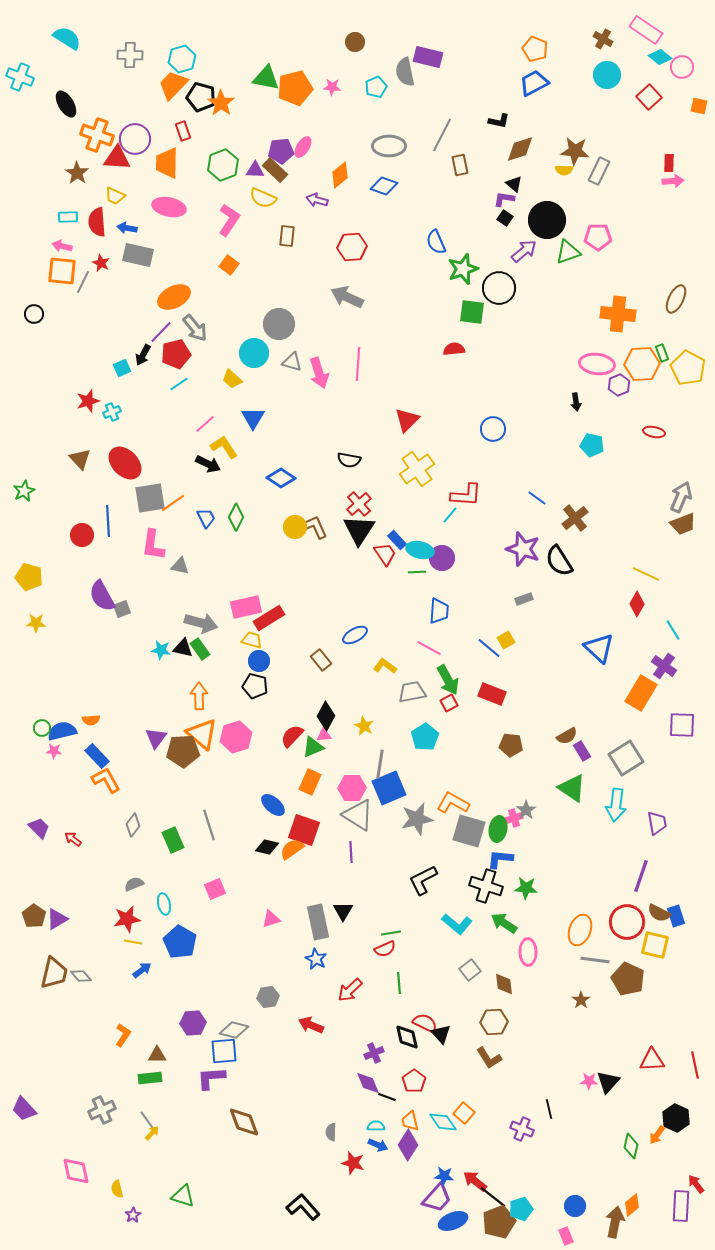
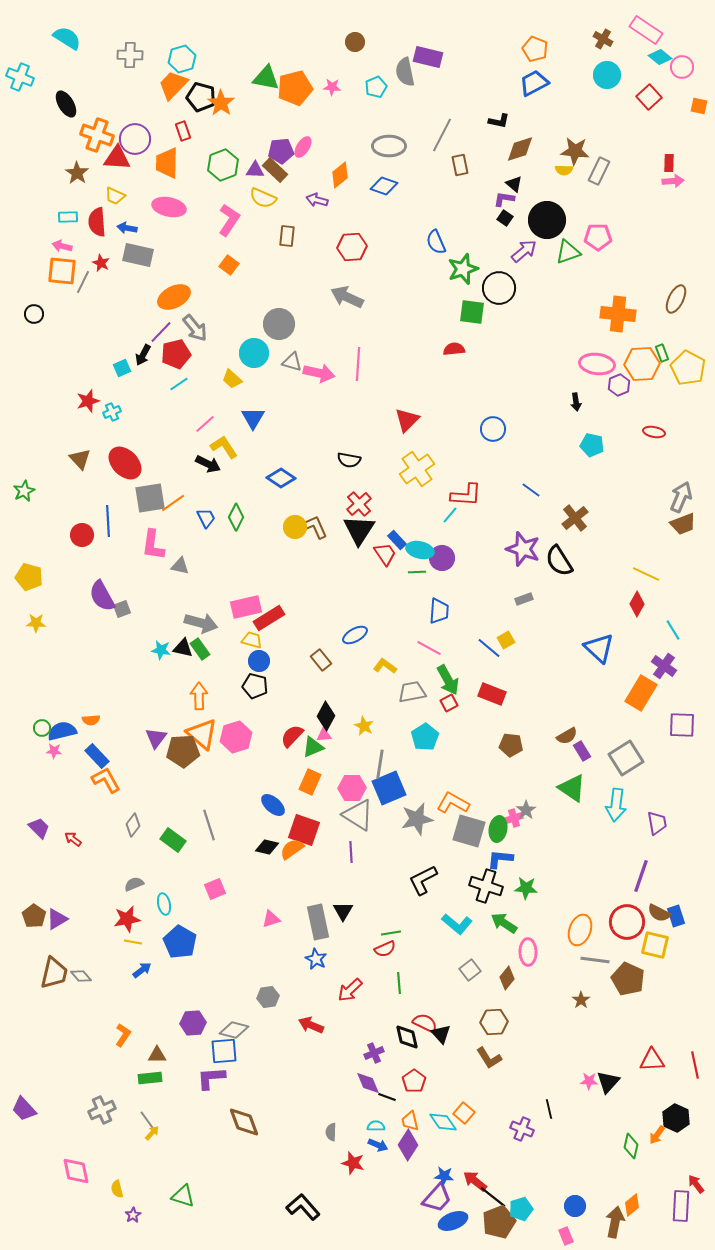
pink arrow at (319, 373): rotated 60 degrees counterclockwise
blue line at (537, 498): moved 6 px left, 8 px up
green rectangle at (173, 840): rotated 30 degrees counterclockwise
brown diamond at (504, 984): moved 3 px right, 6 px up; rotated 45 degrees clockwise
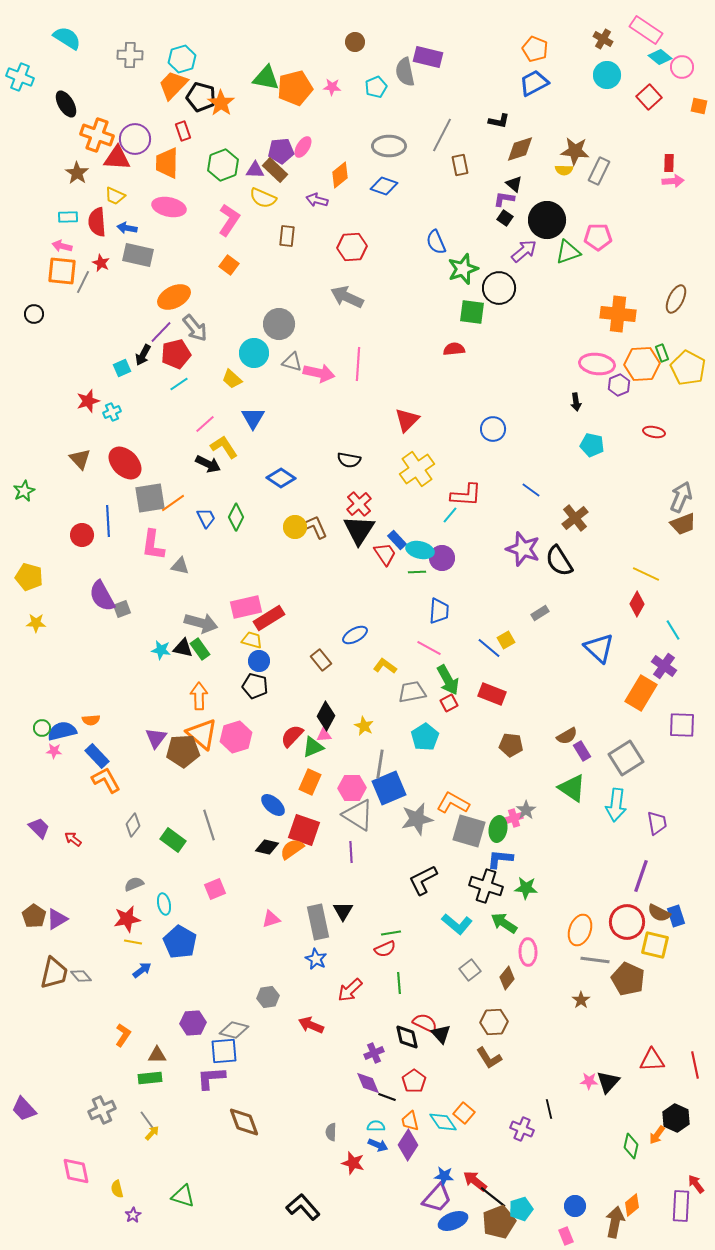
gray rectangle at (524, 599): moved 16 px right, 14 px down; rotated 12 degrees counterclockwise
